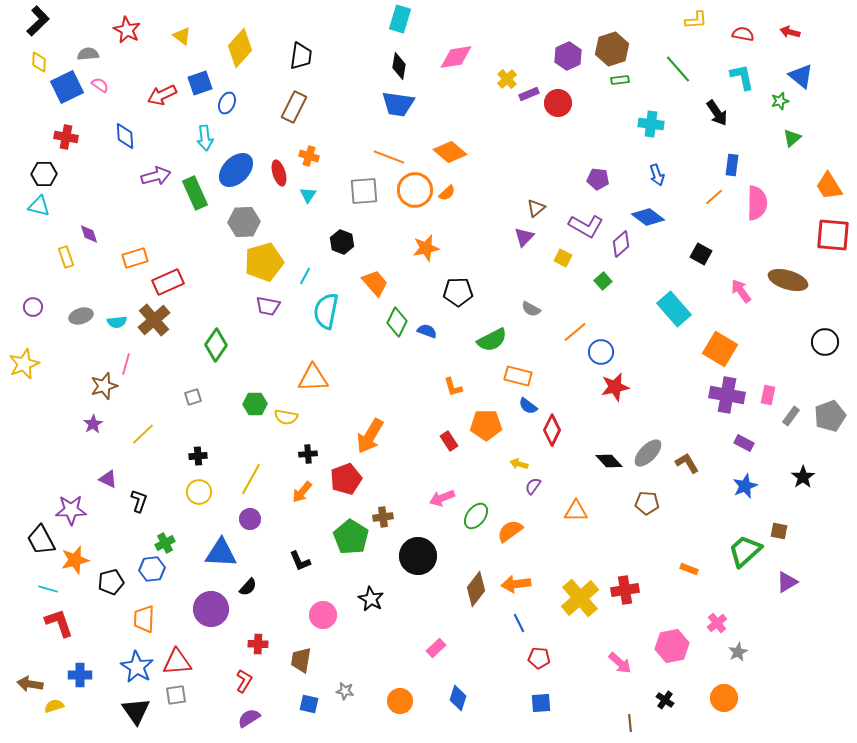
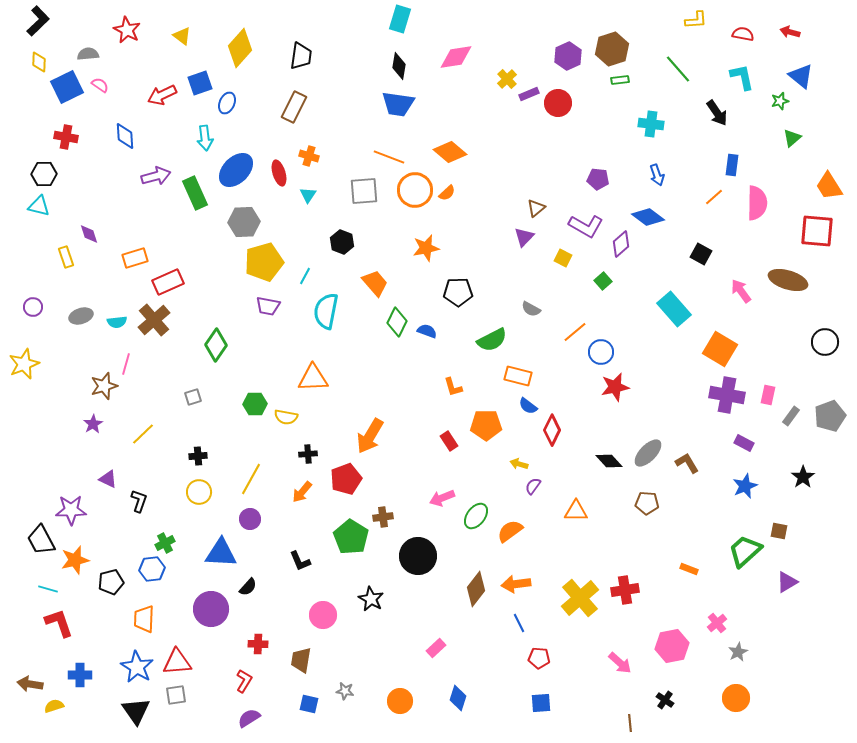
red square at (833, 235): moved 16 px left, 4 px up
orange circle at (724, 698): moved 12 px right
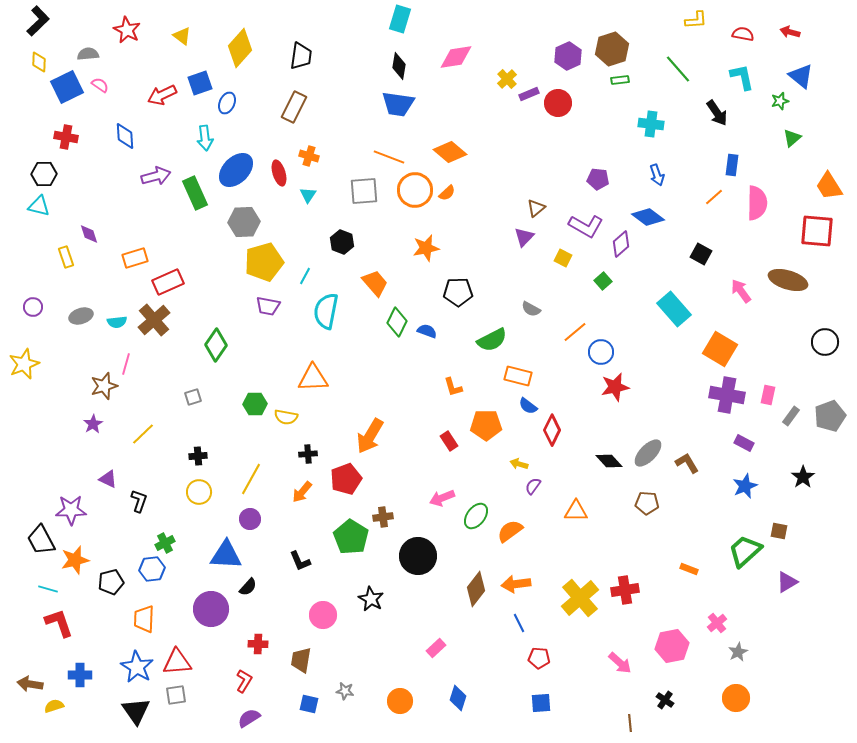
blue triangle at (221, 553): moved 5 px right, 2 px down
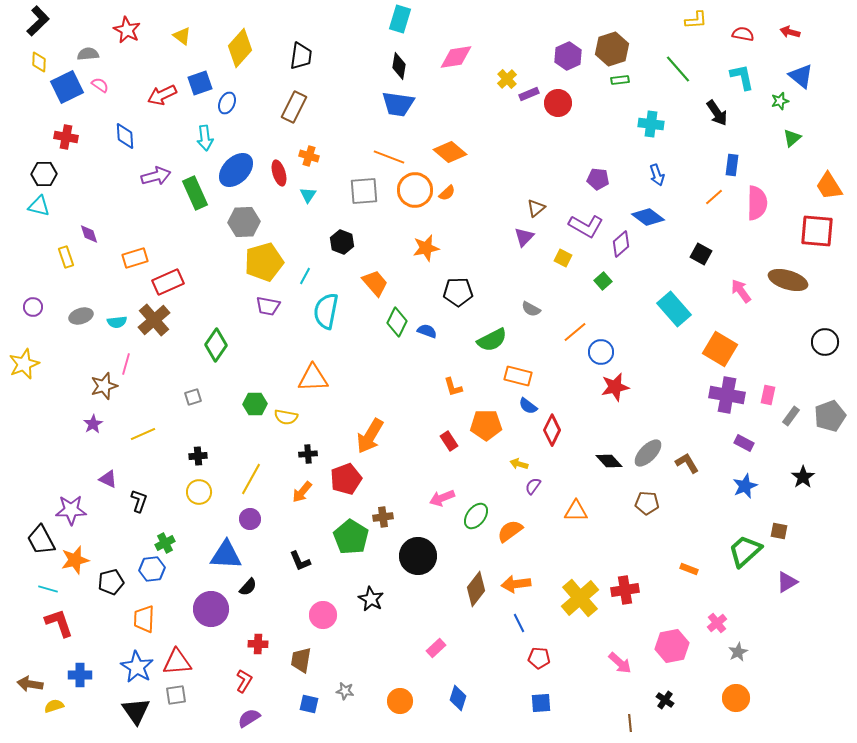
yellow line at (143, 434): rotated 20 degrees clockwise
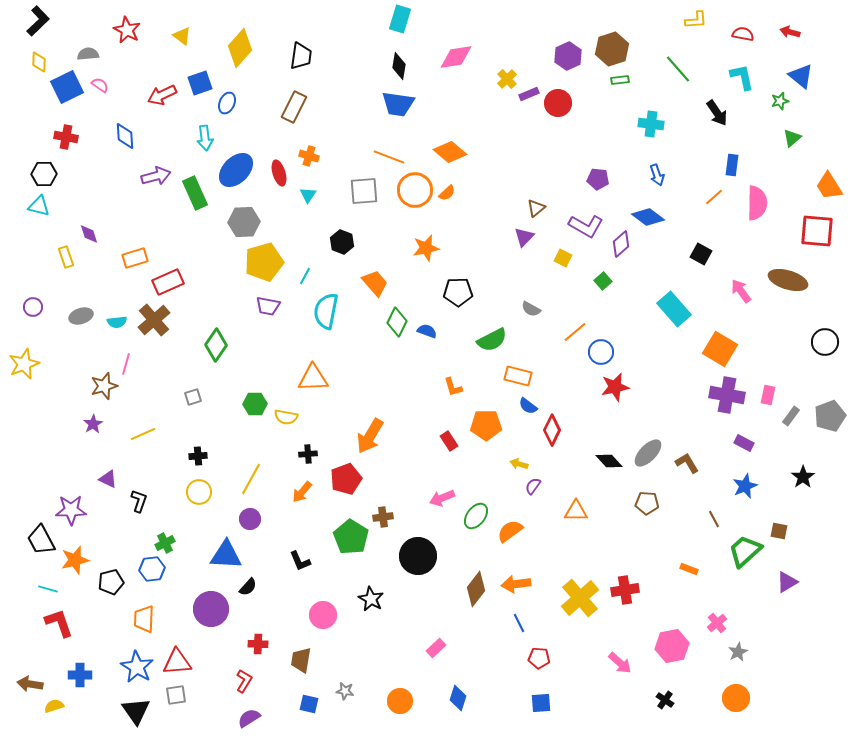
brown line at (630, 723): moved 84 px right, 204 px up; rotated 24 degrees counterclockwise
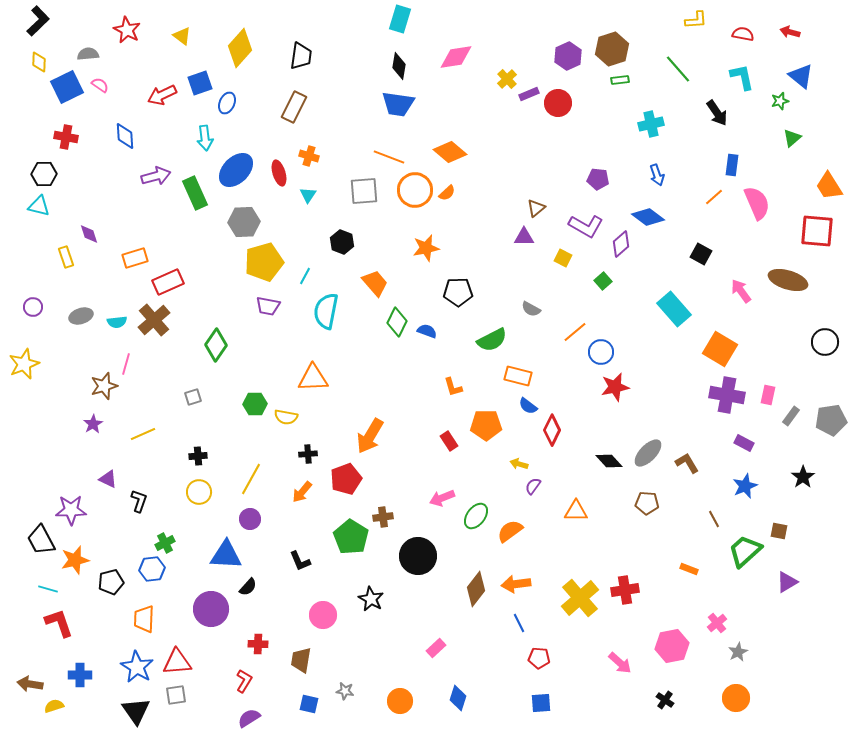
cyan cross at (651, 124): rotated 20 degrees counterclockwise
pink semicircle at (757, 203): rotated 24 degrees counterclockwise
purple triangle at (524, 237): rotated 45 degrees clockwise
gray pentagon at (830, 416): moved 1 px right, 4 px down; rotated 12 degrees clockwise
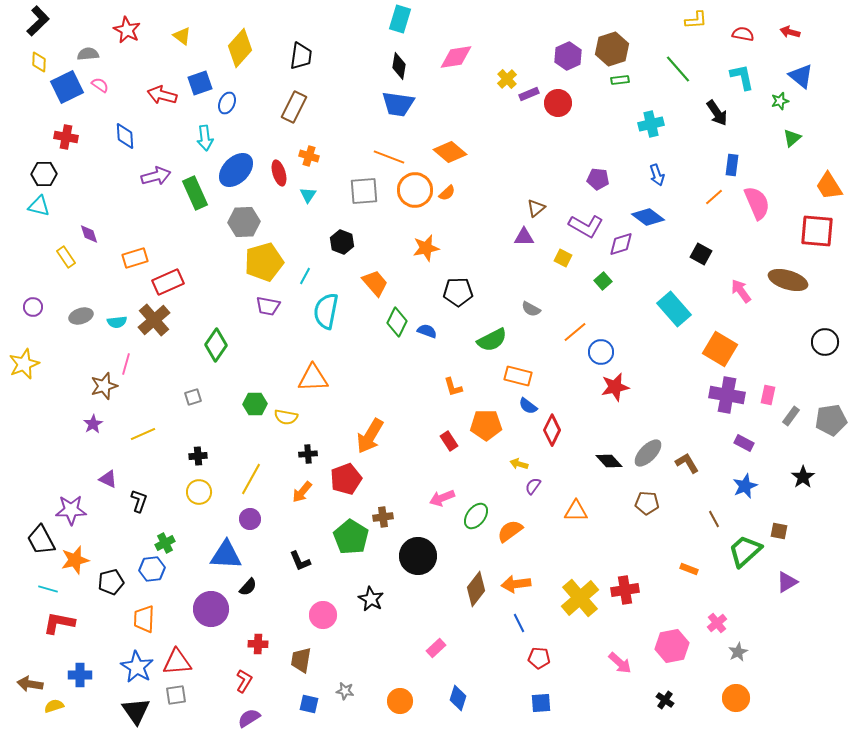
red arrow at (162, 95): rotated 40 degrees clockwise
purple diamond at (621, 244): rotated 24 degrees clockwise
yellow rectangle at (66, 257): rotated 15 degrees counterclockwise
red L-shape at (59, 623): rotated 60 degrees counterclockwise
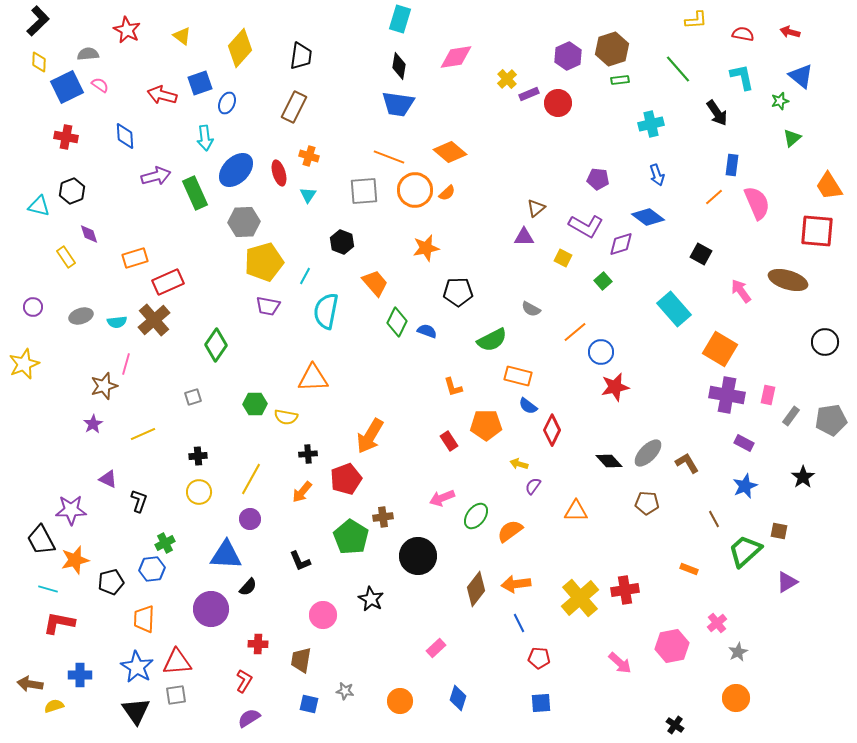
black hexagon at (44, 174): moved 28 px right, 17 px down; rotated 20 degrees counterclockwise
black cross at (665, 700): moved 10 px right, 25 px down
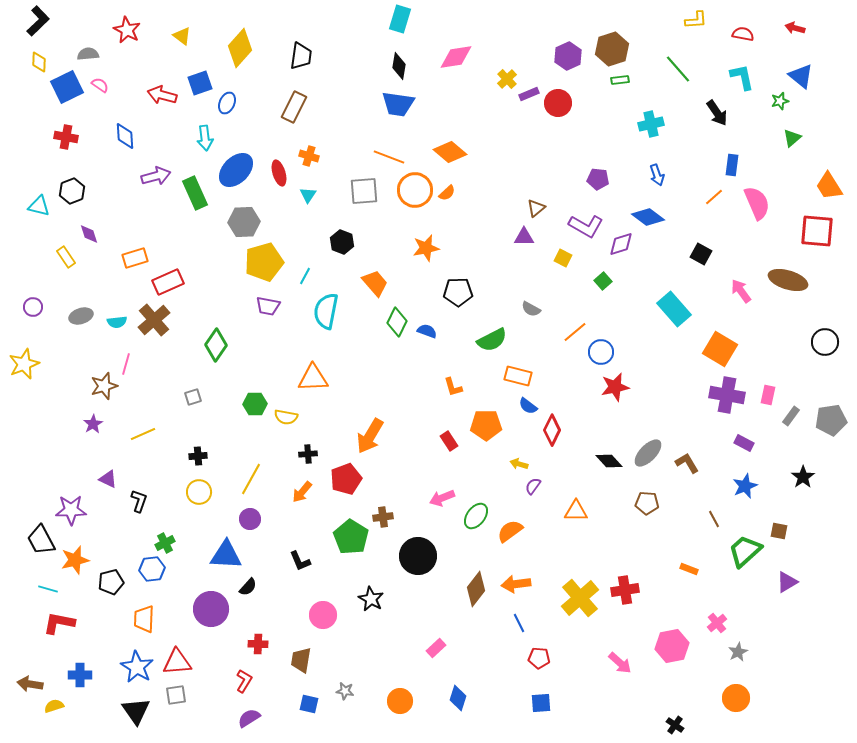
red arrow at (790, 32): moved 5 px right, 4 px up
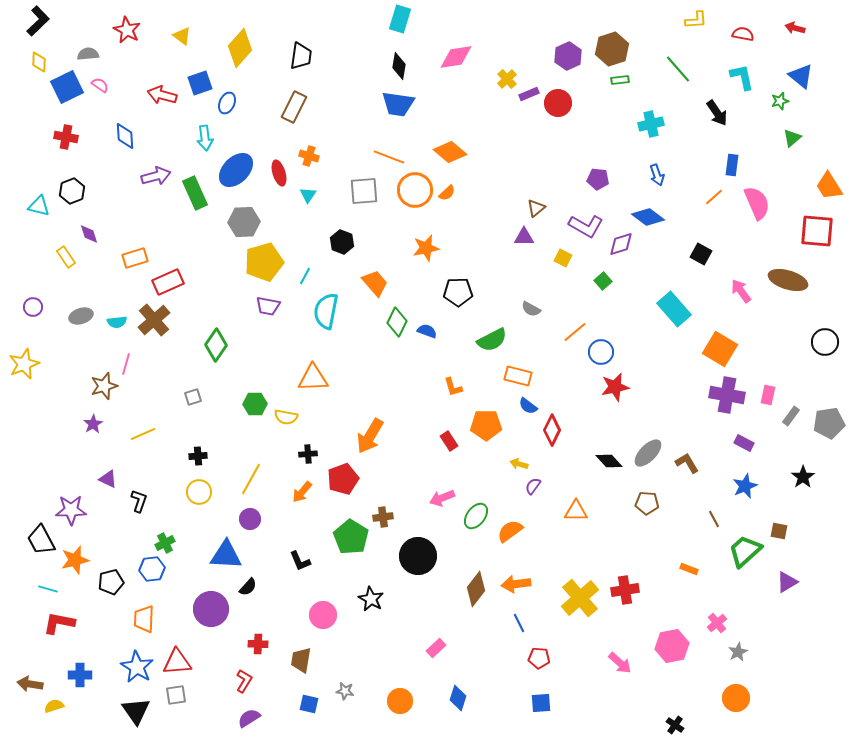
gray pentagon at (831, 420): moved 2 px left, 3 px down
red pentagon at (346, 479): moved 3 px left
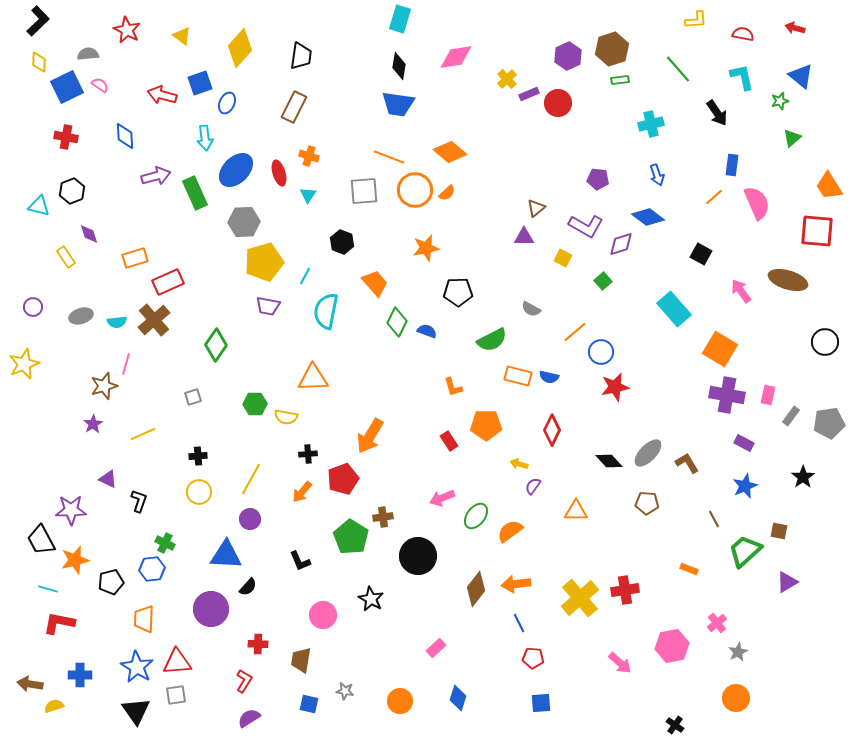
blue semicircle at (528, 406): moved 21 px right, 29 px up; rotated 24 degrees counterclockwise
green cross at (165, 543): rotated 36 degrees counterclockwise
red pentagon at (539, 658): moved 6 px left
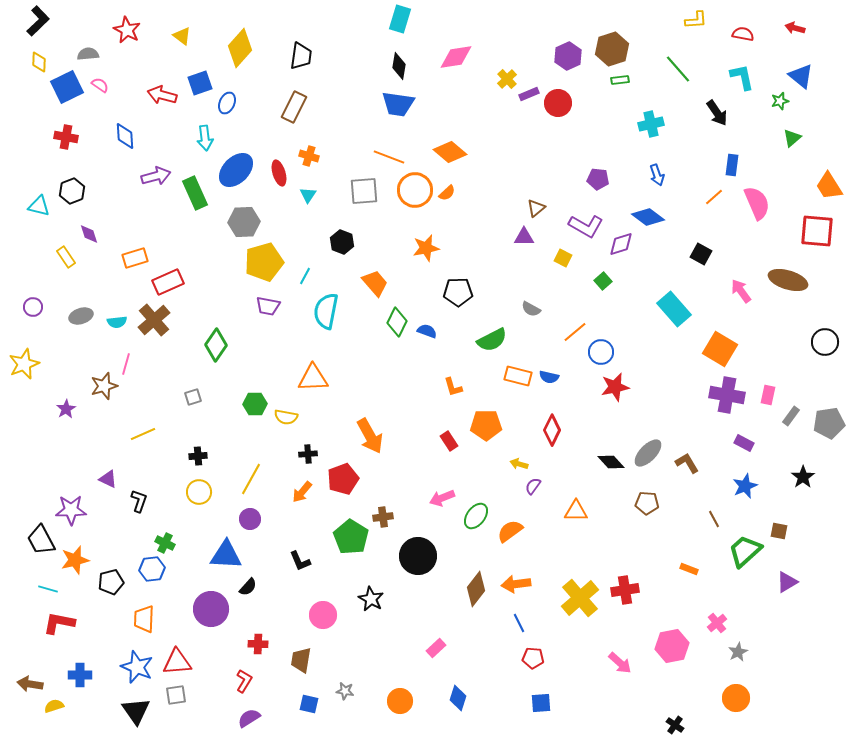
purple star at (93, 424): moved 27 px left, 15 px up
orange arrow at (370, 436): rotated 60 degrees counterclockwise
black diamond at (609, 461): moved 2 px right, 1 px down
blue star at (137, 667): rotated 8 degrees counterclockwise
